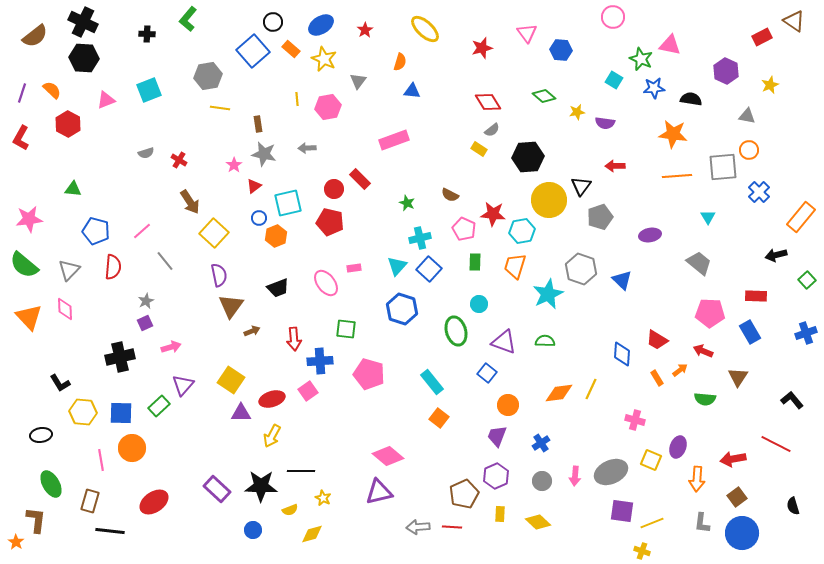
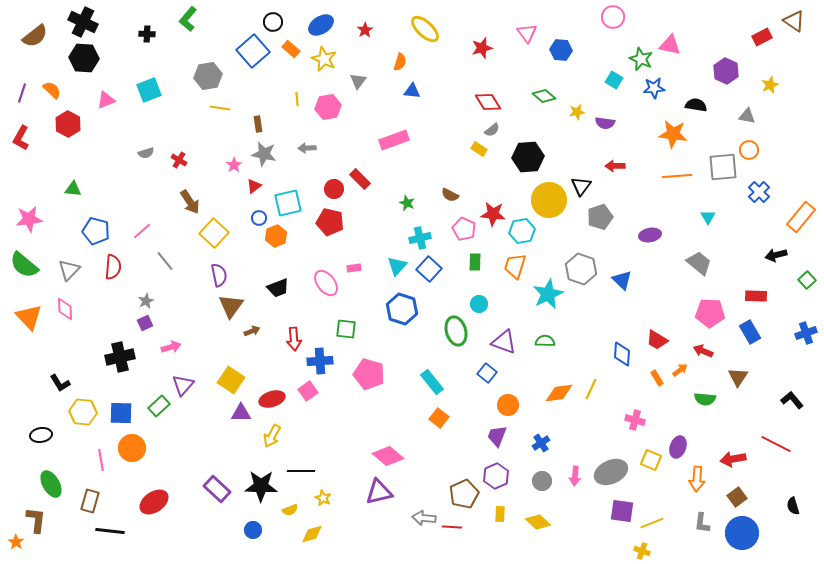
black semicircle at (691, 99): moved 5 px right, 6 px down
gray arrow at (418, 527): moved 6 px right, 9 px up; rotated 10 degrees clockwise
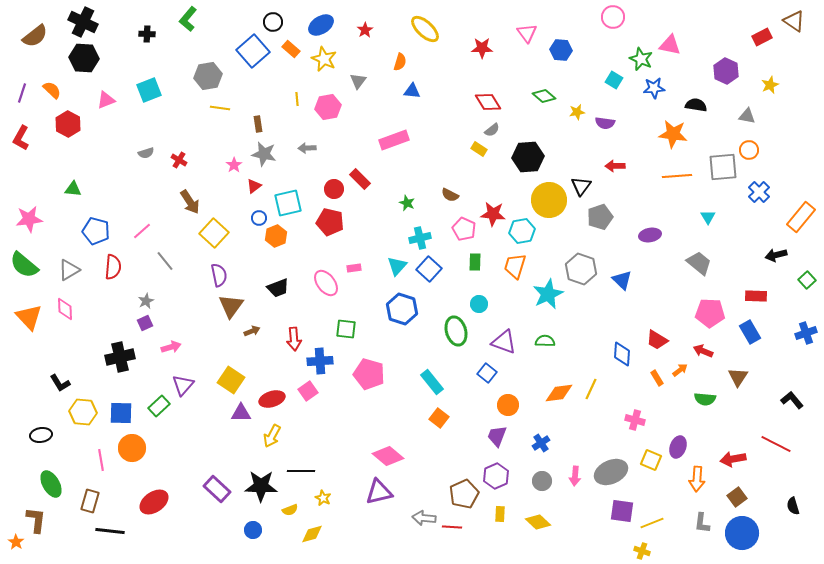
red star at (482, 48): rotated 15 degrees clockwise
gray triangle at (69, 270): rotated 15 degrees clockwise
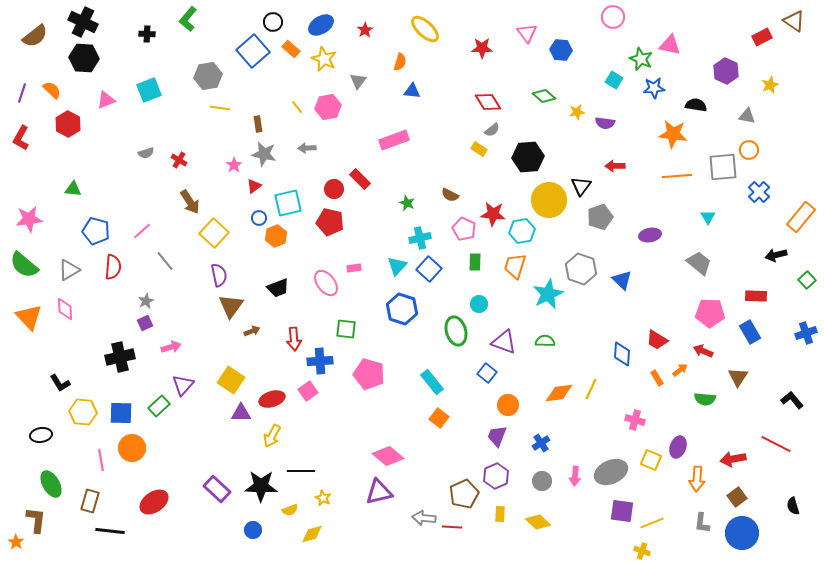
yellow line at (297, 99): moved 8 px down; rotated 32 degrees counterclockwise
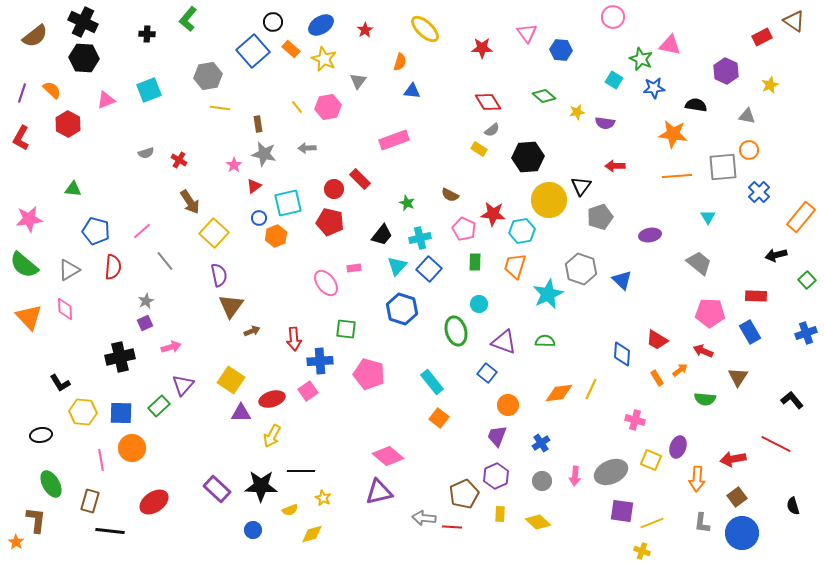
black trapezoid at (278, 288): moved 104 px right, 53 px up; rotated 30 degrees counterclockwise
